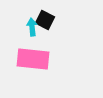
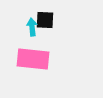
black square: rotated 24 degrees counterclockwise
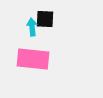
black square: moved 1 px up
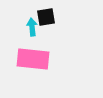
black square: moved 1 px right, 2 px up; rotated 12 degrees counterclockwise
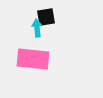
cyan arrow: moved 5 px right, 1 px down
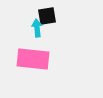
black square: moved 1 px right, 1 px up
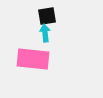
cyan arrow: moved 8 px right, 5 px down
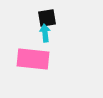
black square: moved 2 px down
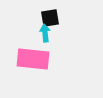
black square: moved 3 px right
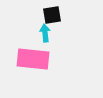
black square: moved 2 px right, 3 px up
